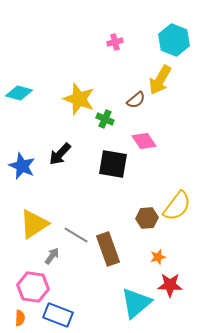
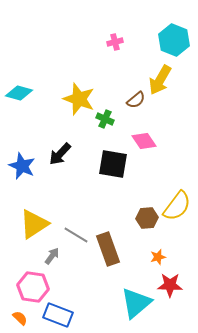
orange semicircle: rotated 49 degrees counterclockwise
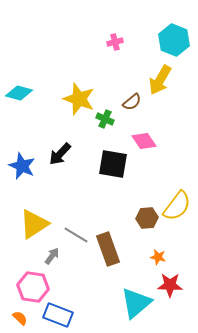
brown semicircle: moved 4 px left, 2 px down
orange star: rotated 28 degrees clockwise
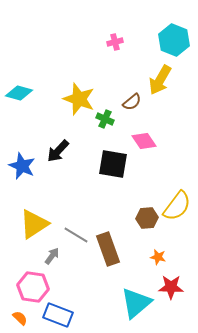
black arrow: moved 2 px left, 3 px up
red star: moved 1 px right, 2 px down
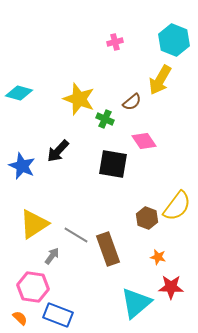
brown hexagon: rotated 25 degrees clockwise
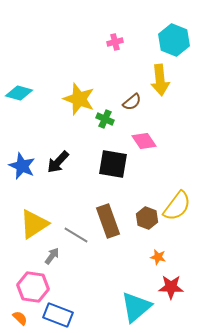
yellow arrow: rotated 36 degrees counterclockwise
black arrow: moved 11 px down
brown rectangle: moved 28 px up
cyan triangle: moved 4 px down
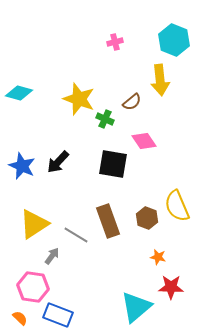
yellow semicircle: rotated 120 degrees clockwise
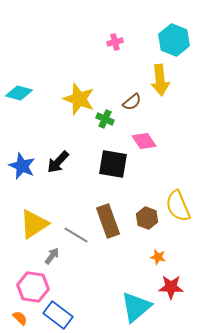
yellow semicircle: moved 1 px right
blue rectangle: rotated 16 degrees clockwise
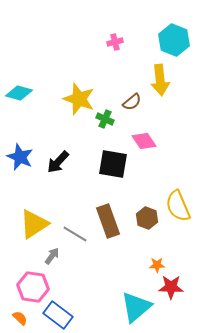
blue star: moved 2 px left, 9 px up
gray line: moved 1 px left, 1 px up
orange star: moved 1 px left, 8 px down; rotated 14 degrees counterclockwise
